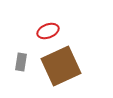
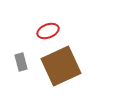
gray rectangle: rotated 24 degrees counterclockwise
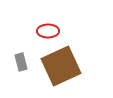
red ellipse: rotated 20 degrees clockwise
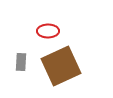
gray rectangle: rotated 18 degrees clockwise
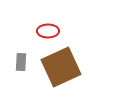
brown square: moved 1 px down
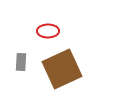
brown square: moved 1 px right, 2 px down
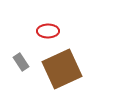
gray rectangle: rotated 36 degrees counterclockwise
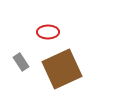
red ellipse: moved 1 px down
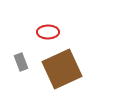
gray rectangle: rotated 12 degrees clockwise
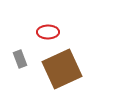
gray rectangle: moved 1 px left, 3 px up
